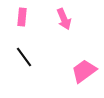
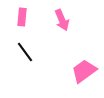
pink arrow: moved 2 px left, 1 px down
black line: moved 1 px right, 5 px up
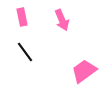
pink rectangle: rotated 18 degrees counterclockwise
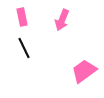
pink arrow: rotated 45 degrees clockwise
black line: moved 1 px left, 4 px up; rotated 10 degrees clockwise
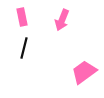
black line: rotated 40 degrees clockwise
pink trapezoid: moved 1 px down
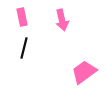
pink arrow: rotated 35 degrees counterclockwise
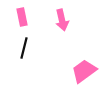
pink trapezoid: moved 1 px up
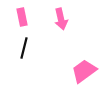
pink arrow: moved 1 px left, 1 px up
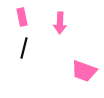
pink arrow: moved 1 px left, 4 px down; rotated 15 degrees clockwise
pink trapezoid: rotated 124 degrees counterclockwise
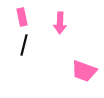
black line: moved 3 px up
